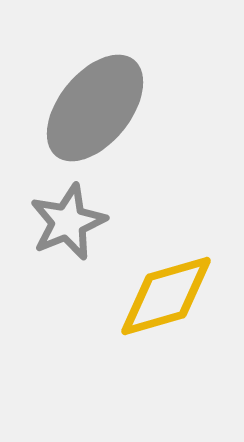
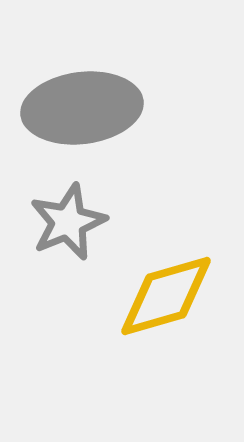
gray ellipse: moved 13 px left; rotated 44 degrees clockwise
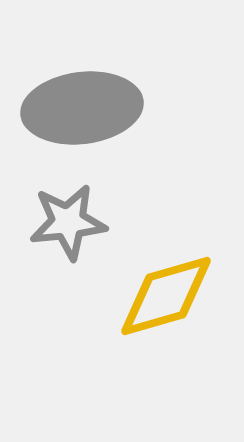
gray star: rotated 16 degrees clockwise
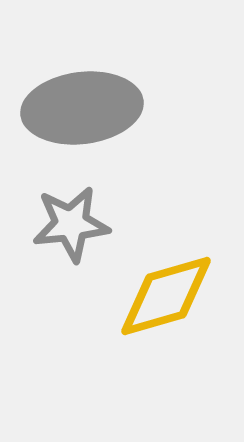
gray star: moved 3 px right, 2 px down
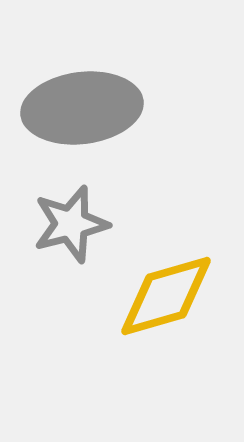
gray star: rotated 8 degrees counterclockwise
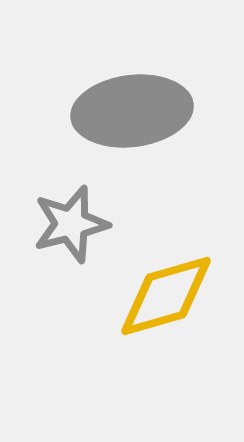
gray ellipse: moved 50 px right, 3 px down
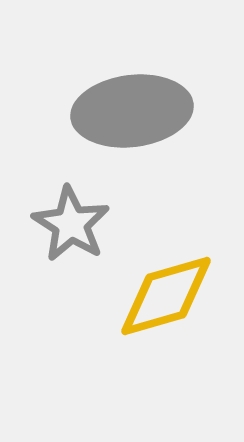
gray star: rotated 26 degrees counterclockwise
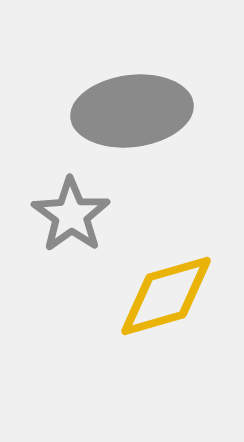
gray star: moved 9 px up; rotated 4 degrees clockwise
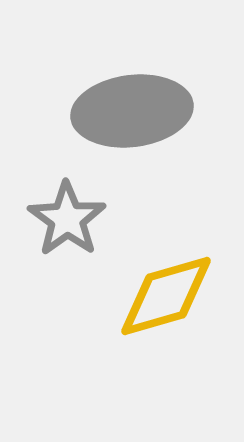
gray star: moved 4 px left, 4 px down
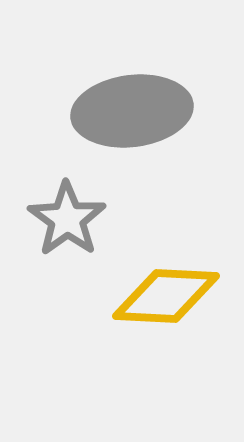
yellow diamond: rotated 19 degrees clockwise
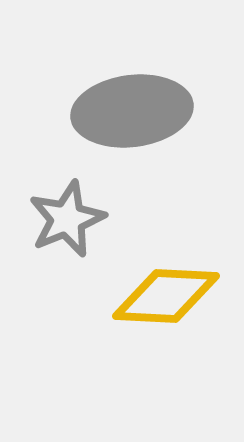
gray star: rotated 14 degrees clockwise
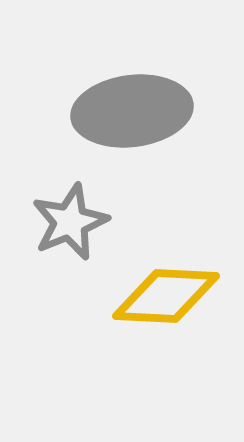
gray star: moved 3 px right, 3 px down
